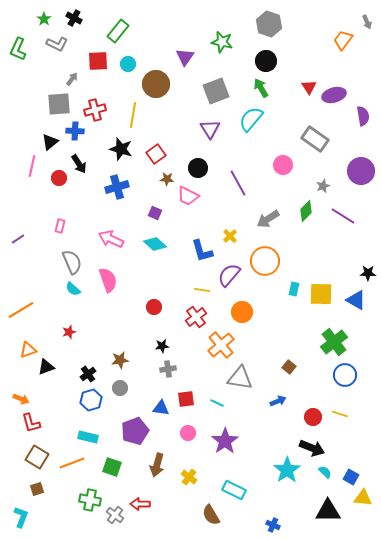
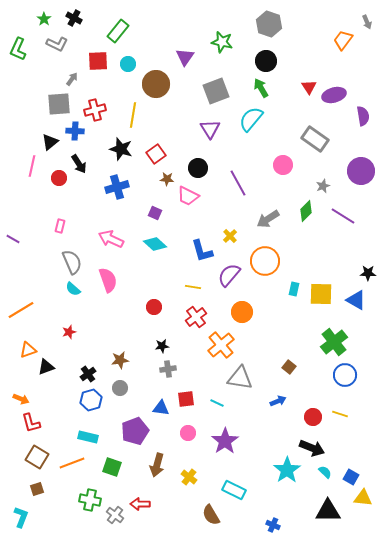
purple line at (18, 239): moved 5 px left; rotated 64 degrees clockwise
yellow line at (202, 290): moved 9 px left, 3 px up
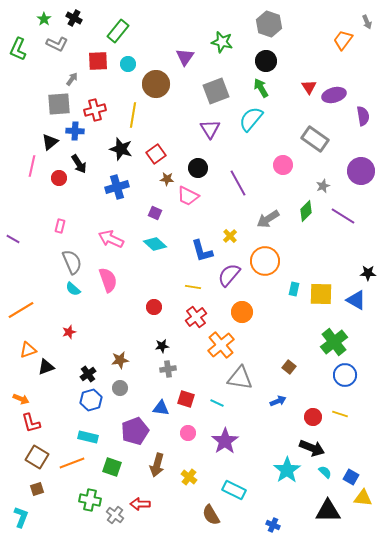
red square at (186, 399): rotated 24 degrees clockwise
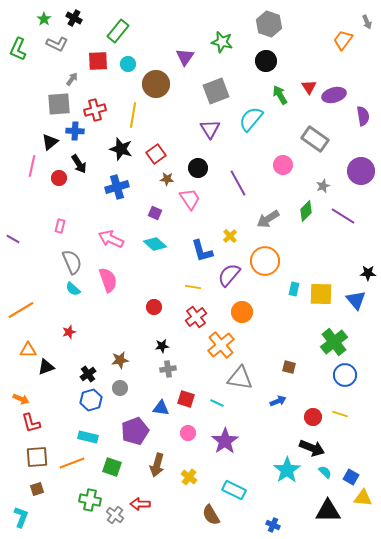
green arrow at (261, 88): moved 19 px right, 7 px down
pink trapezoid at (188, 196): moved 2 px right, 3 px down; rotated 150 degrees counterclockwise
blue triangle at (356, 300): rotated 20 degrees clockwise
orange triangle at (28, 350): rotated 18 degrees clockwise
brown square at (289, 367): rotated 24 degrees counterclockwise
brown square at (37, 457): rotated 35 degrees counterclockwise
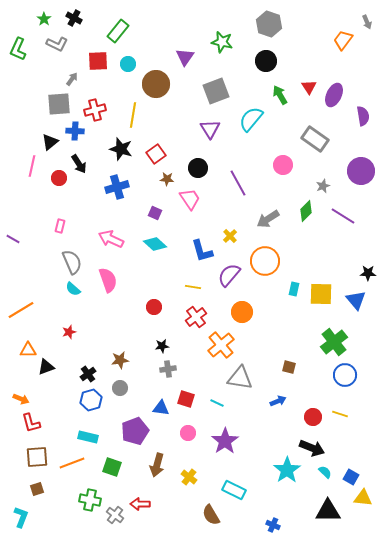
purple ellipse at (334, 95): rotated 50 degrees counterclockwise
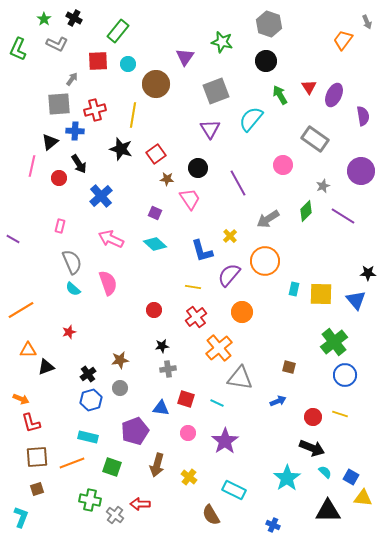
blue cross at (117, 187): moved 16 px left, 9 px down; rotated 25 degrees counterclockwise
pink semicircle at (108, 280): moved 3 px down
red circle at (154, 307): moved 3 px down
orange cross at (221, 345): moved 2 px left, 3 px down
cyan star at (287, 470): moved 8 px down
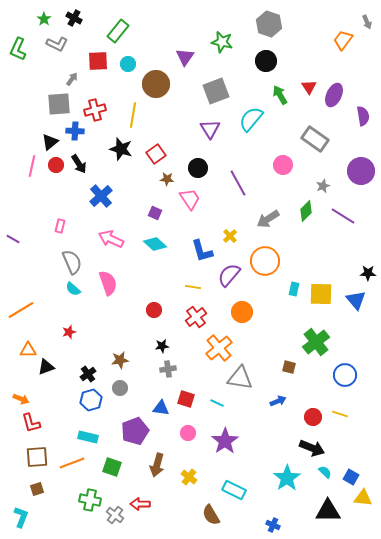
red circle at (59, 178): moved 3 px left, 13 px up
green cross at (334, 342): moved 18 px left
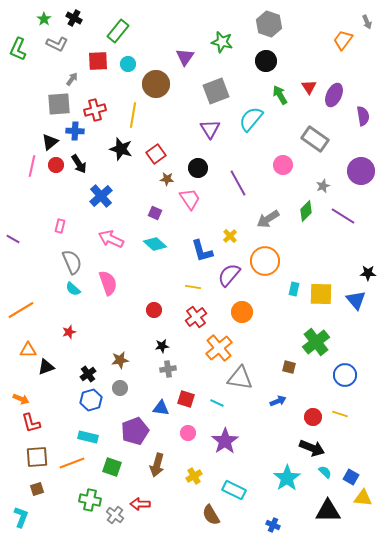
yellow cross at (189, 477): moved 5 px right, 1 px up; rotated 21 degrees clockwise
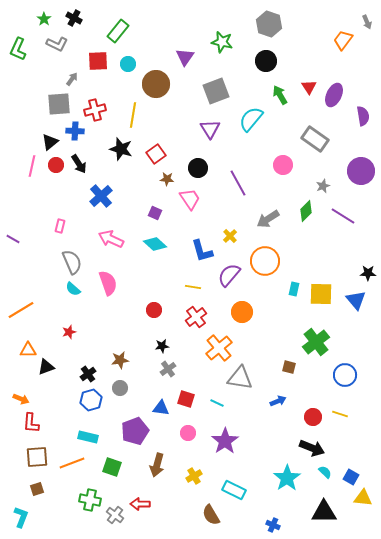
gray cross at (168, 369): rotated 28 degrees counterclockwise
red L-shape at (31, 423): rotated 20 degrees clockwise
black triangle at (328, 511): moved 4 px left, 1 px down
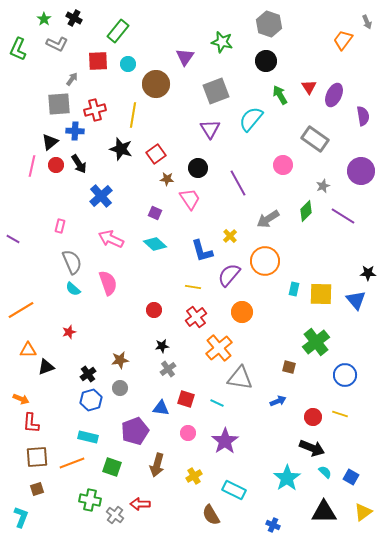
yellow triangle at (363, 498): moved 14 px down; rotated 42 degrees counterclockwise
